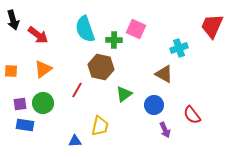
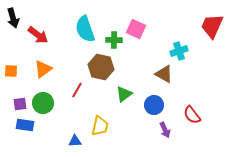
black arrow: moved 2 px up
cyan cross: moved 3 px down
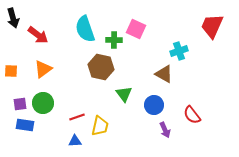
red line: moved 27 px down; rotated 42 degrees clockwise
green triangle: rotated 30 degrees counterclockwise
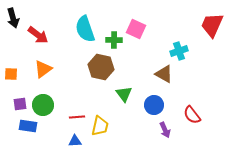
red trapezoid: moved 1 px up
orange square: moved 3 px down
green circle: moved 2 px down
red line: rotated 14 degrees clockwise
blue rectangle: moved 3 px right, 1 px down
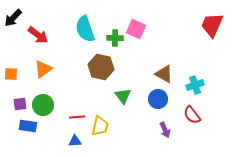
black arrow: rotated 60 degrees clockwise
green cross: moved 1 px right, 2 px up
cyan cross: moved 16 px right, 34 px down
green triangle: moved 1 px left, 2 px down
blue circle: moved 4 px right, 6 px up
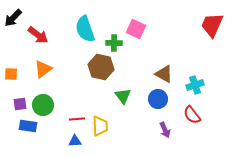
green cross: moved 1 px left, 5 px down
red line: moved 2 px down
yellow trapezoid: rotated 15 degrees counterclockwise
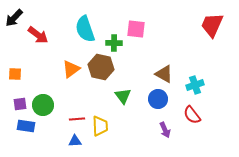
black arrow: moved 1 px right
pink square: rotated 18 degrees counterclockwise
orange triangle: moved 28 px right
orange square: moved 4 px right
blue rectangle: moved 2 px left
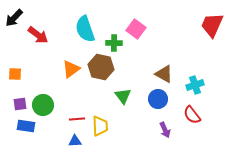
pink square: rotated 30 degrees clockwise
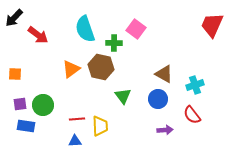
purple arrow: rotated 70 degrees counterclockwise
